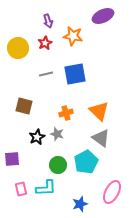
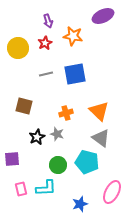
cyan pentagon: moved 1 px right; rotated 30 degrees counterclockwise
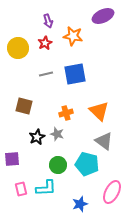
gray triangle: moved 3 px right, 3 px down
cyan pentagon: moved 2 px down
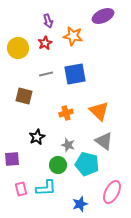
brown square: moved 10 px up
gray star: moved 11 px right, 11 px down
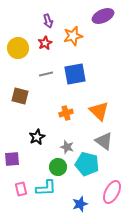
orange star: rotated 24 degrees counterclockwise
brown square: moved 4 px left
gray star: moved 1 px left, 2 px down
green circle: moved 2 px down
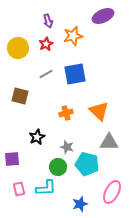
red star: moved 1 px right, 1 px down
gray line: rotated 16 degrees counterclockwise
gray triangle: moved 5 px right, 1 px down; rotated 36 degrees counterclockwise
pink rectangle: moved 2 px left
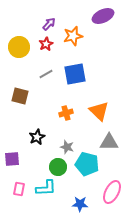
purple arrow: moved 1 px right, 3 px down; rotated 120 degrees counterclockwise
yellow circle: moved 1 px right, 1 px up
pink rectangle: rotated 24 degrees clockwise
blue star: rotated 21 degrees clockwise
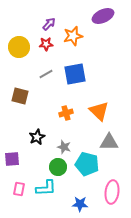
red star: rotated 24 degrees clockwise
gray star: moved 3 px left
pink ellipse: rotated 20 degrees counterclockwise
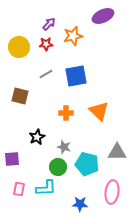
blue square: moved 1 px right, 2 px down
orange cross: rotated 16 degrees clockwise
gray triangle: moved 8 px right, 10 px down
